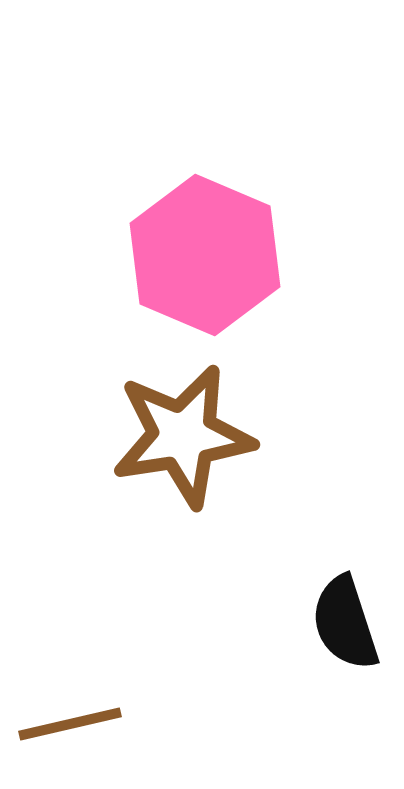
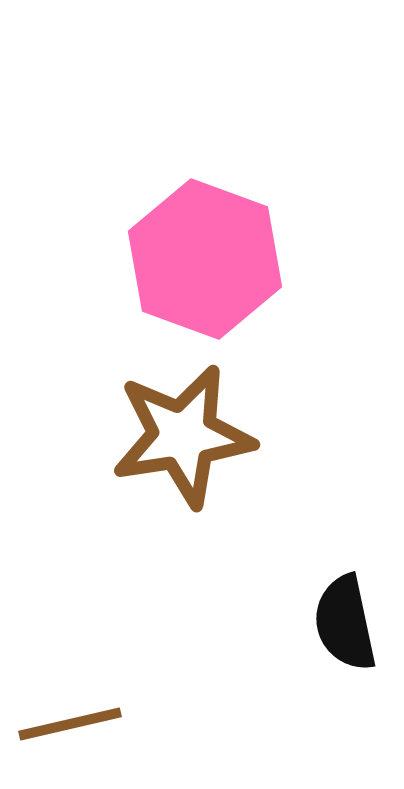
pink hexagon: moved 4 px down; rotated 3 degrees counterclockwise
black semicircle: rotated 6 degrees clockwise
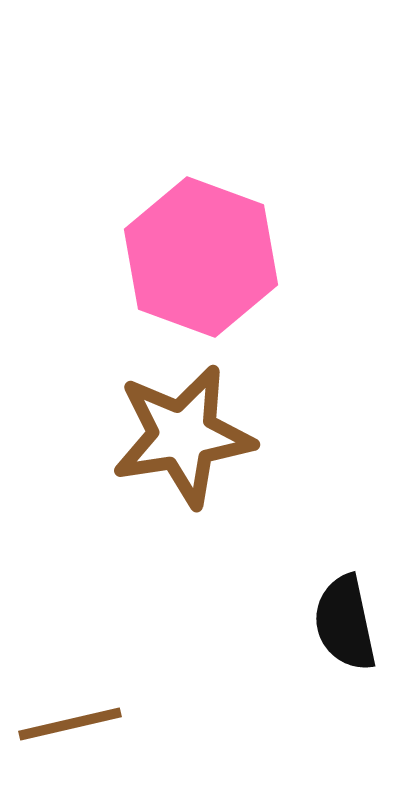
pink hexagon: moved 4 px left, 2 px up
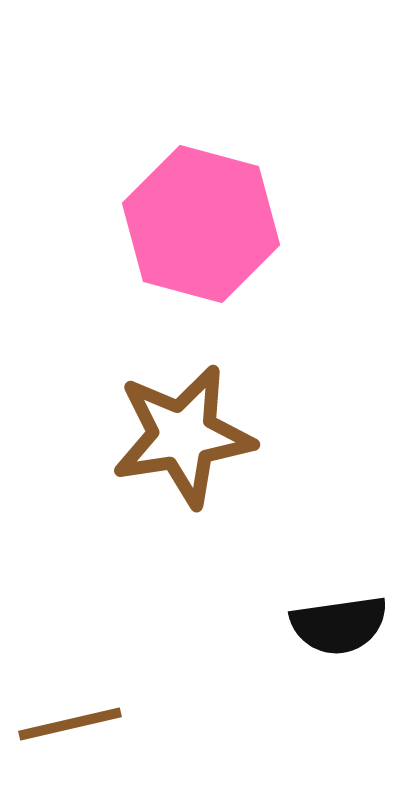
pink hexagon: moved 33 px up; rotated 5 degrees counterclockwise
black semicircle: moved 6 px left, 2 px down; rotated 86 degrees counterclockwise
